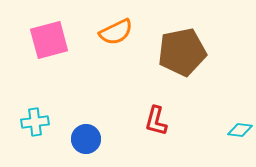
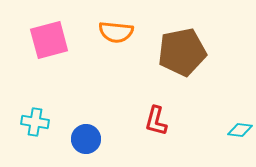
orange semicircle: rotated 32 degrees clockwise
cyan cross: rotated 16 degrees clockwise
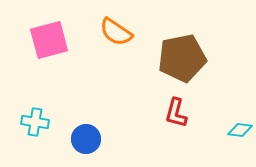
orange semicircle: rotated 28 degrees clockwise
brown pentagon: moved 6 px down
red L-shape: moved 20 px right, 8 px up
